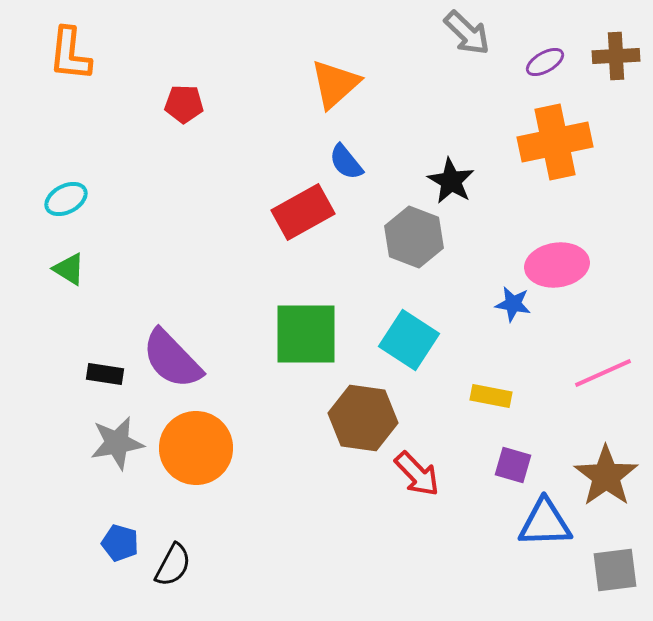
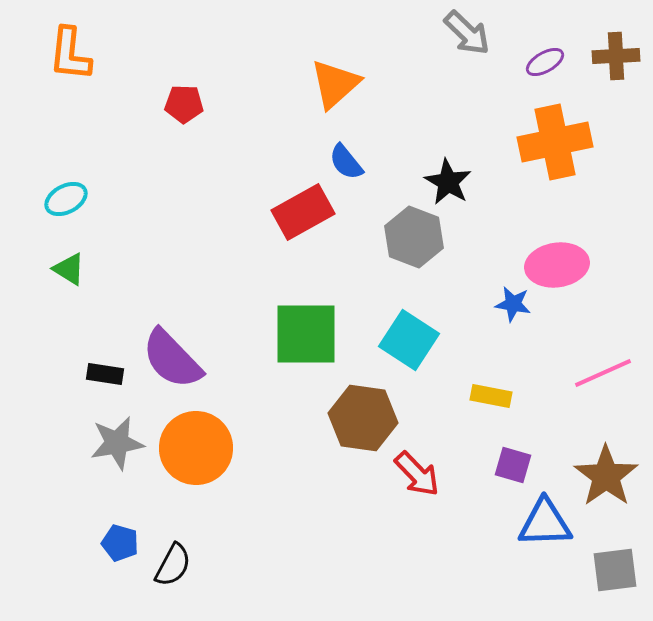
black star: moved 3 px left, 1 px down
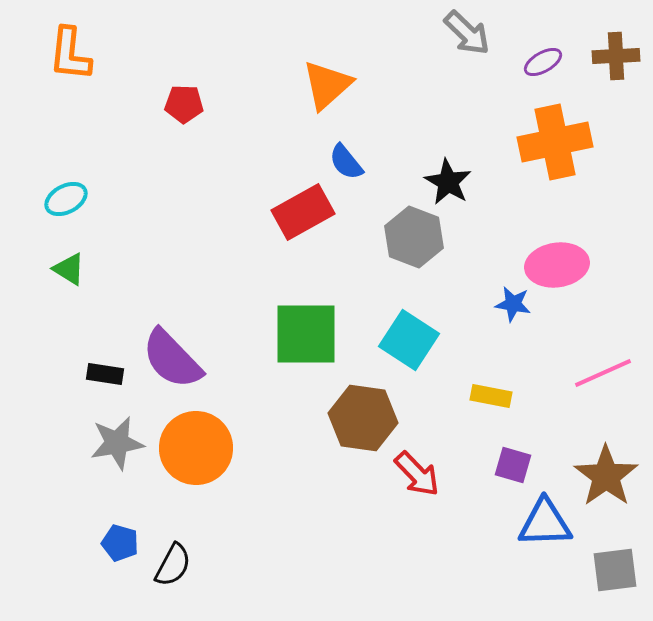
purple ellipse: moved 2 px left
orange triangle: moved 8 px left, 1 px down
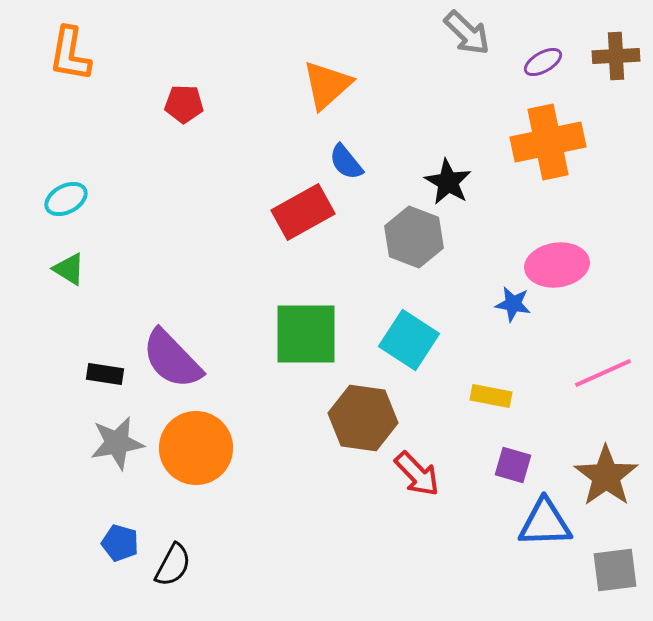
orange L-shape: rotated 4 degrees clockwise
orange cross: moved 7 px left
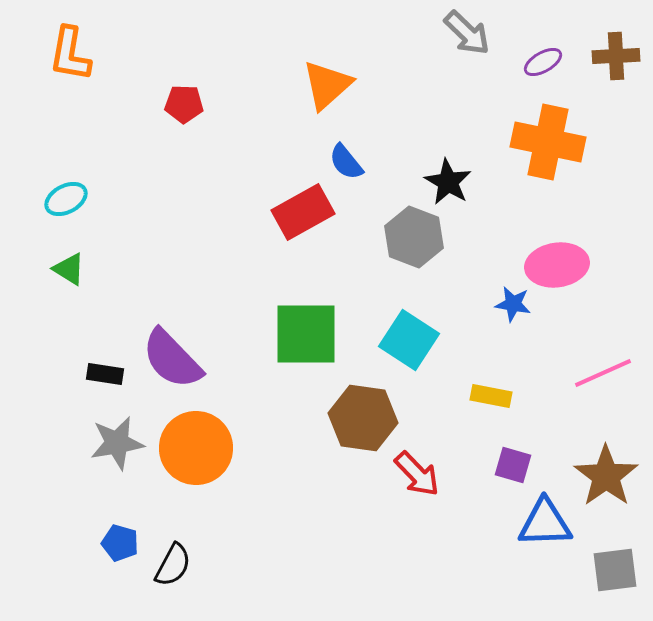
orange cross: rotated 24 degrees clockwise
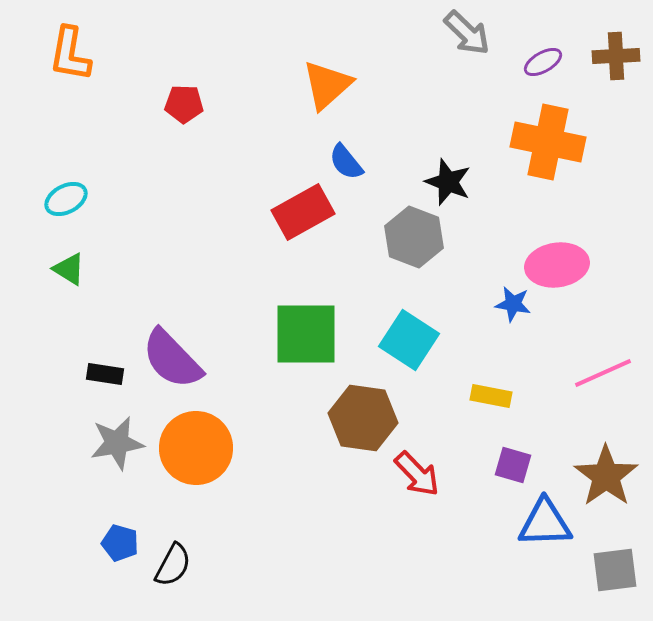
black star: rotated 9 degrees counterclockwise
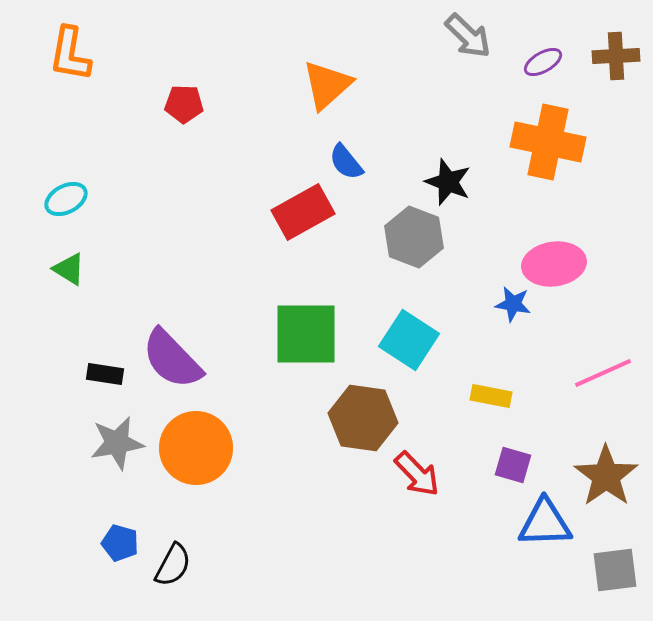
gray arrow: moved 1 px right, 3 px down
pink ellipse: moved 3 px left, 1 px up
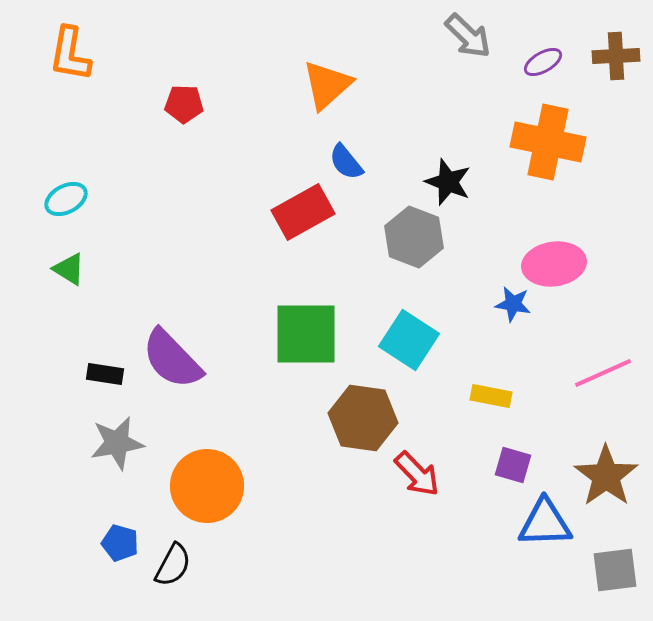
orange circle: moved 11 px right, 38 px down
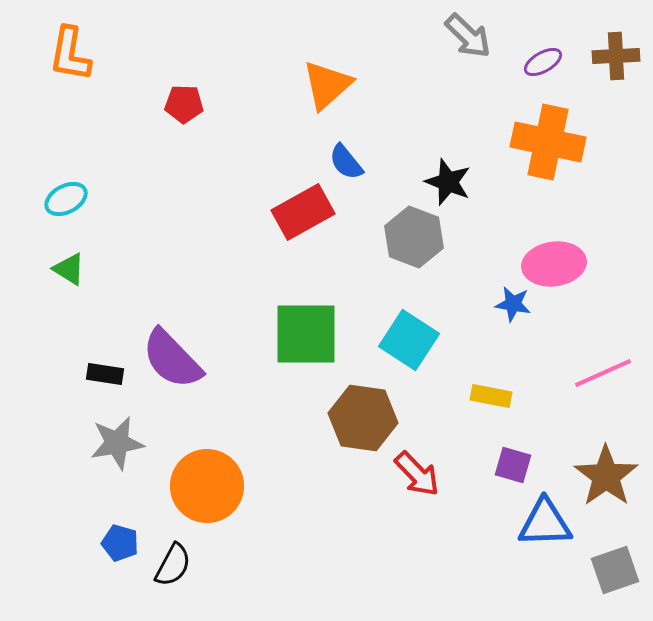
gray square: rotated 12 degrees counterclockwise
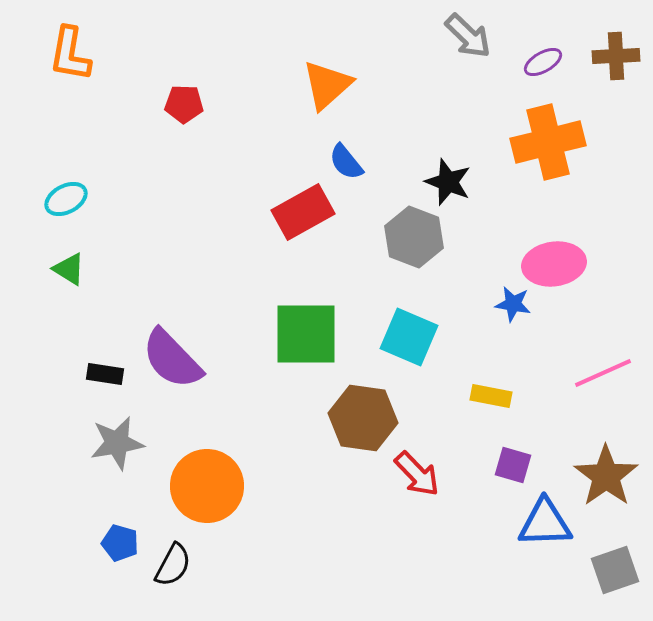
orange cross: rotated 26 degrees counterclockwise
cyan square: moved 3 px up; rotated 10 degrees counterclockwise
